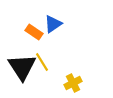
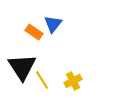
blue triangle: rotated 18 degrees counterclockwise
yellow line: moved 18 px down
yellow cross: moved 2 px up
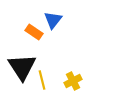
blue triangle: moved 4 px up
yellow line: rotated 18 degrees clockwise
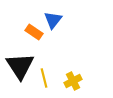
black triangle: moved 2 px left, 1 px up
yellow line: moved 2 px right, 2 px up
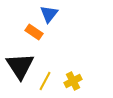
blue triangle: moved 4 px left, 6 px up
yellow line: moved 1 px right, 3 px down; rotated 42 degrees clockwise
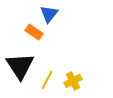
yellow line: moved 2 px right, 1 px up
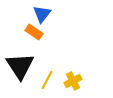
blue triangle: moved 7 px left
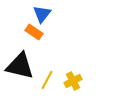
black triangle: rotated 44 degrees counterclockwise
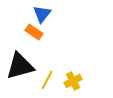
black triangle: rotated 28 degrees counterclockwise
